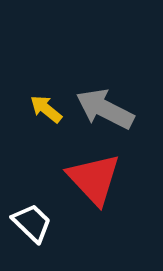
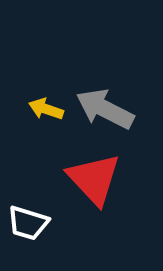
yellow arrow: rotated 20 degrees counterclockwise
white trapezoid: moved 4 px left; rotated 153 degrees clockwise
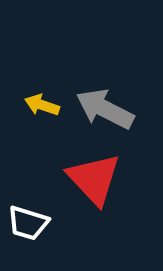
yellow arrow: moved 4 px left, 4 px up
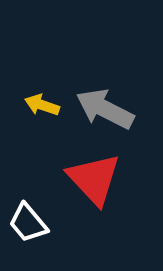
white trapezoid: rotated 33 degrees clockwise
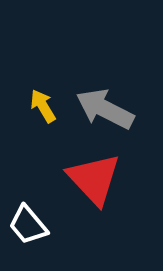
yellow arrow: moved 1 px right, 1 px down; rotated 40 degrees clockwise
white trapezoid: moved 2 px down
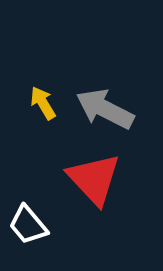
yellow arrow: moved 3 px up
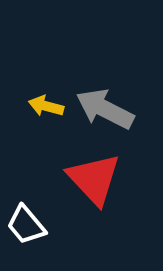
yellow arrow: moved 3 px right, 3 px down; rotated 44 degrees counterclockwise
white trapezoid: moved 2 px left
